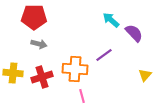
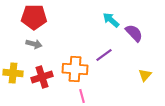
gray arrow: moved 5 px left
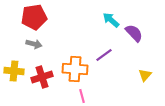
red pentagon: rotated 10 degrees counterclockwise
yellow cross: moved 1 px right, 2 px up
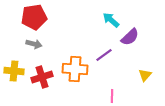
purple semicircle: moved 4 px left, 4 px down; rotated 90 degrees clockwise
pink line: moved 30 px right; rotated 16 degrees clockwise
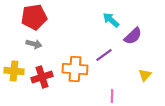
purple semicircle: moved 3 px right, 1 px up
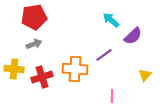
gray arrow: rotated 35 degrees counterclockwise
yellow cross: moved 2 px up
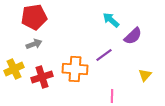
yellow cross: rotated 30 degrees counterclockwise
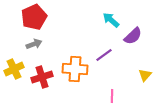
red pentagon: rotated 15 degrees counterclockwise
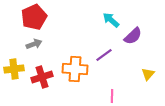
yellow cross: rotated 18 degrees clockwise
yellow triangle: moved 3 px right, 1 px up
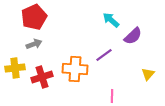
yellow cross: moved 1 px right, 1 px up
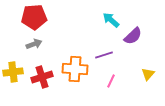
red pentagon: rotated 20 degrees clockwise
purple line: rotated 18 degrees clockwise
yellow cross: moved 2 px left, 4 px down
pink line: moved 1 px left, 15 px up; rotated 24 degrees clockwise
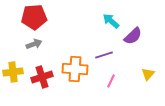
cyan arrow: moved 1 px down
